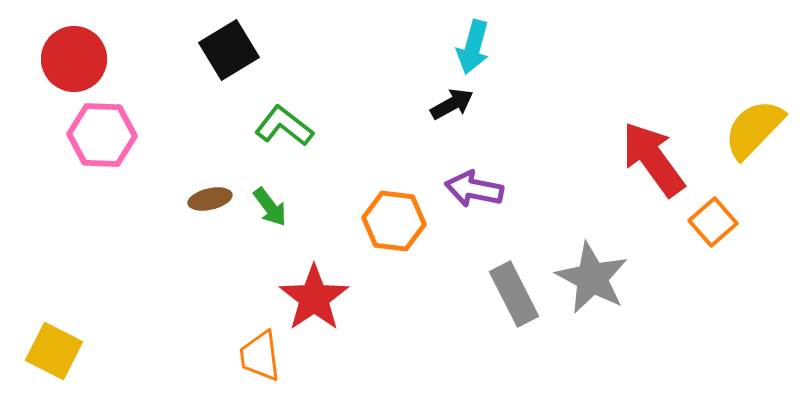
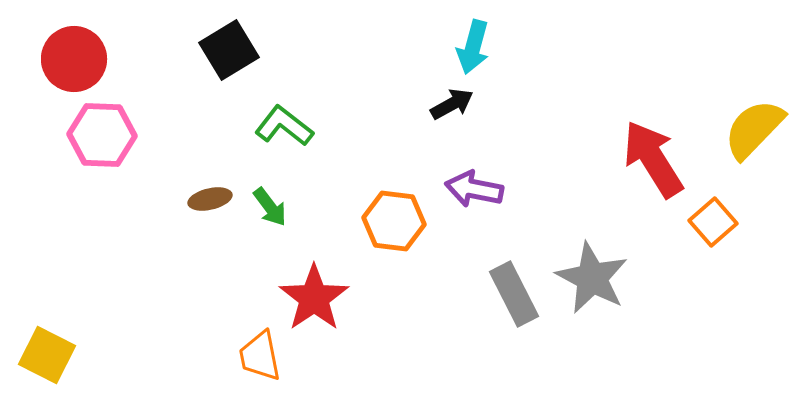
red arrow: rotated 4 degrees clockwise
yellow square: moved 7 px left, 4 px down
orange trapezoid: rotated 4 degrees counterclockwise
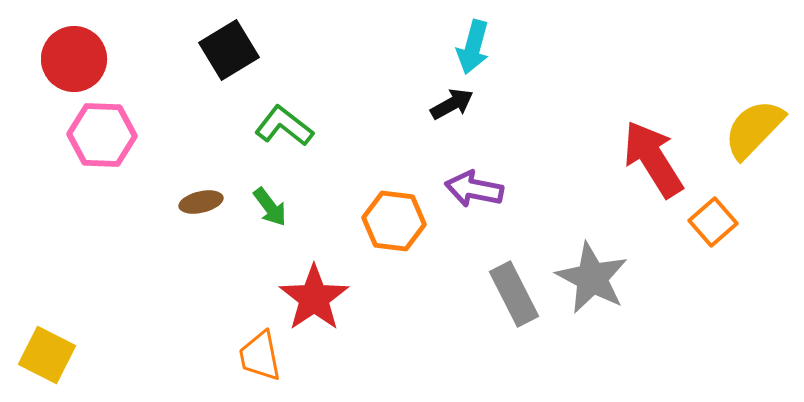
brown ellipse: moved 9 px left, 3 px down
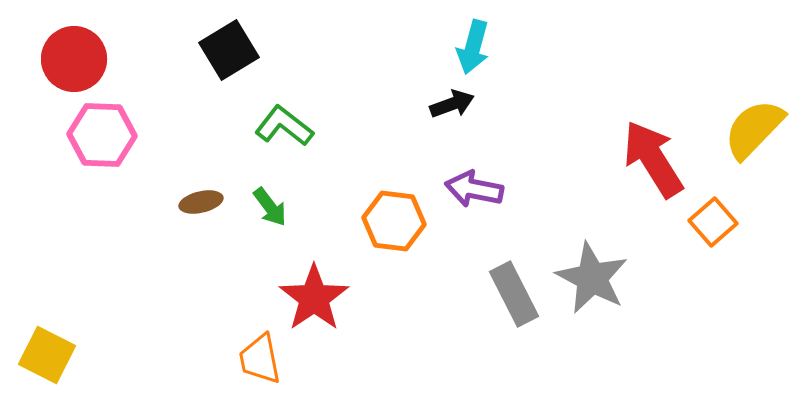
black arrow: rotated 9 degrees clockwise
orange trapezoid: moved 3 px down
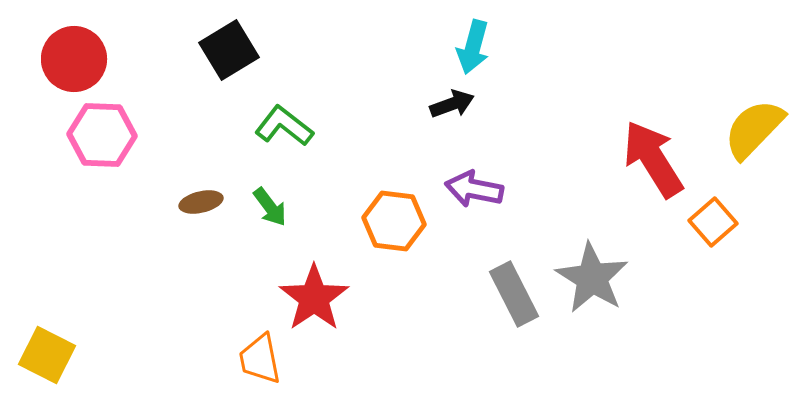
gray star: rotated 4 degrees clockwise
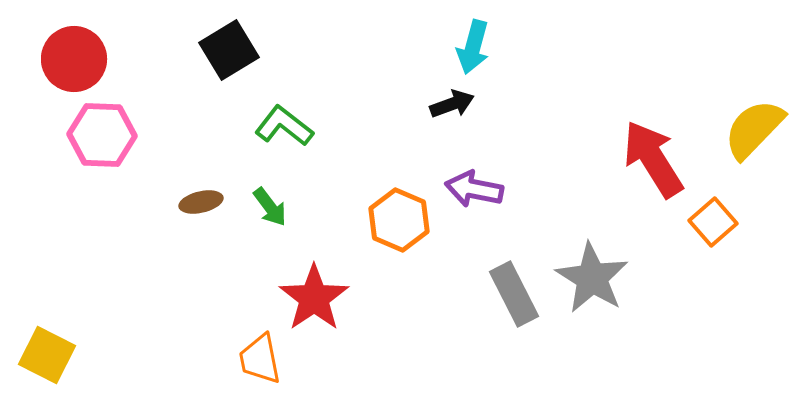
orange hexagon: moved 5 px right, 1 px up; rotated 16 degrees clockwise
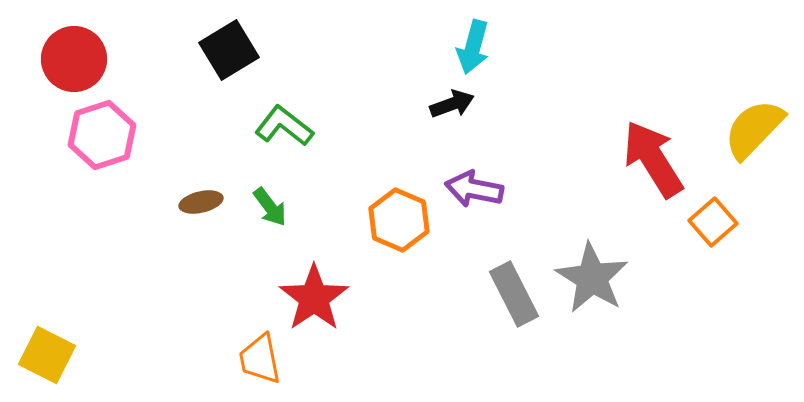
pink hexagon: rotated 20 degrees counterclockwise
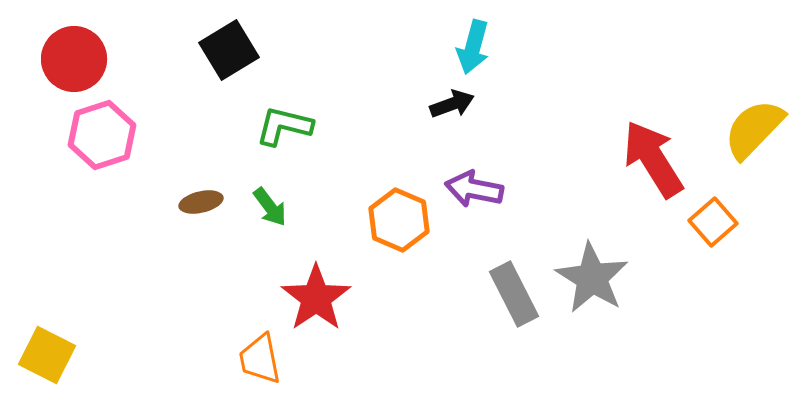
green L-shape: rotated 24 degrees counterclockwise
red star: moved 2 px right
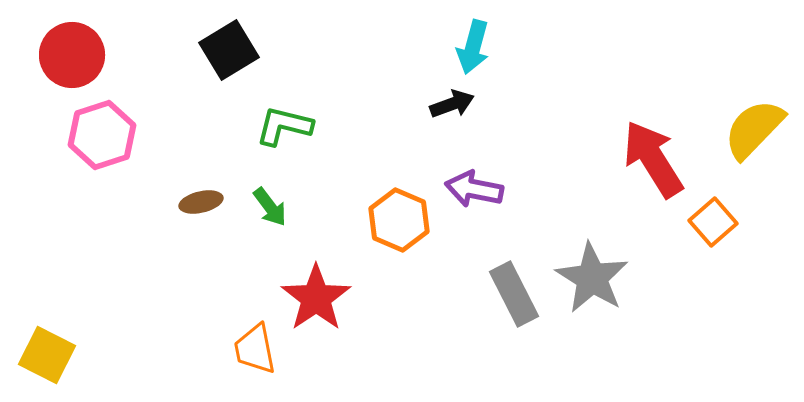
red circle: moved 2 px left, 4 px up
orange trapezoid: moved 5 px left, 10 px up
